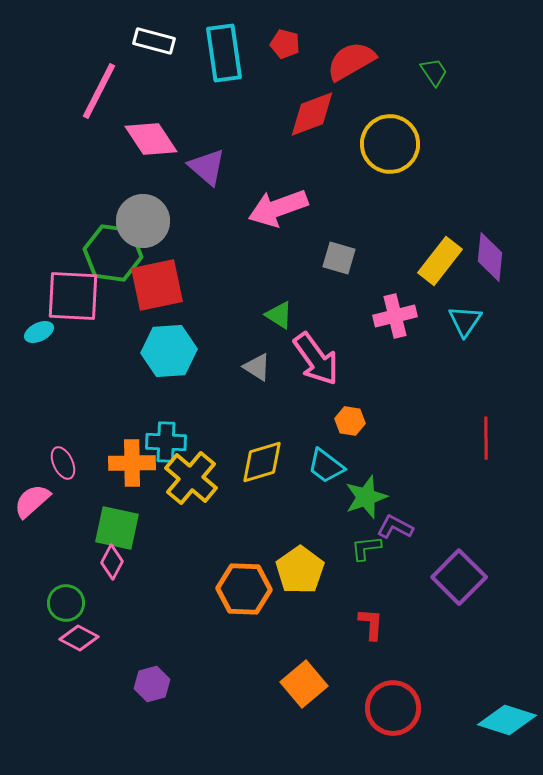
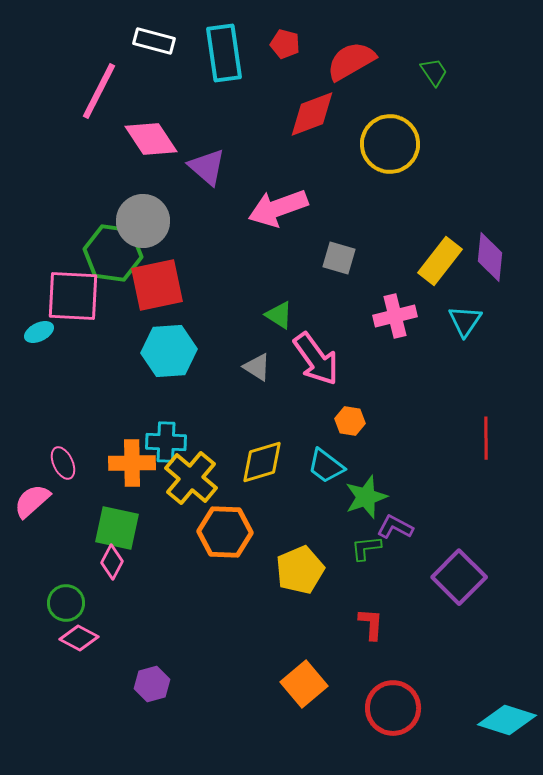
yellow pentagon at (300, 570): rotated 12 degrees clockwise
orange hexagon at (244, 589): moved 19 px left, 57 px up
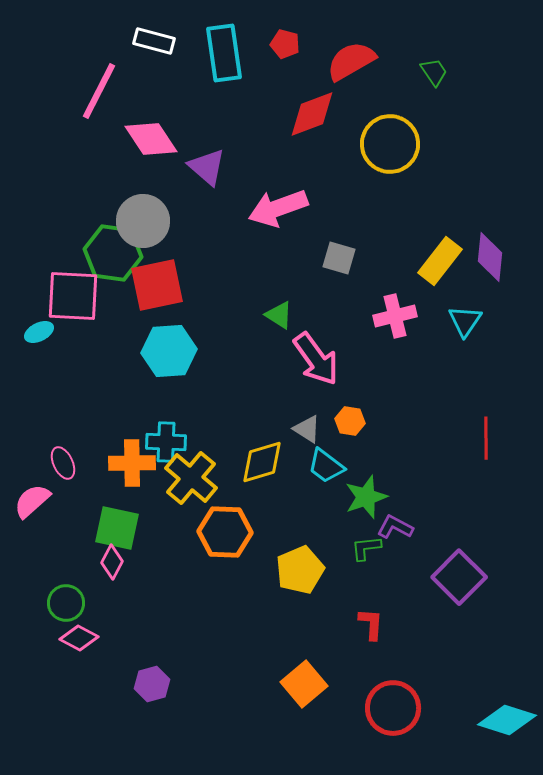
gray triangle at (257, 367): moved 50 px right, 62 px down
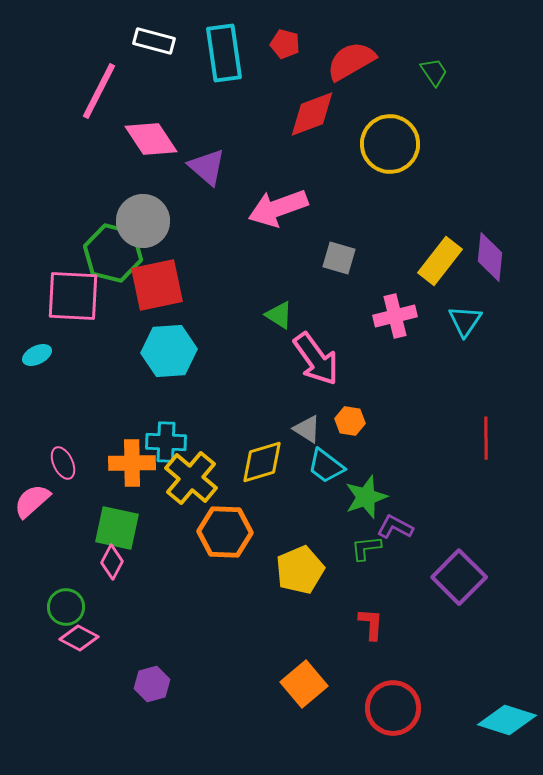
green hexagon at (113, 253): rotated 6 degrees clockwise
cyan ellipse at (39, 332): moved 2 px left, 23 px down
green circle at (66, 603): moved 4 px down
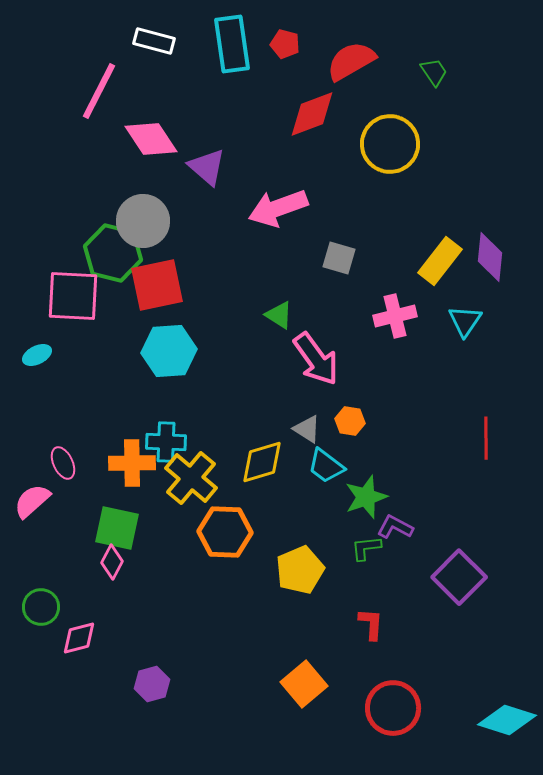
cyan rectangle at (224, 53): moved 8 px right, 9 px up
green circle at (66, 607): moved 25 px left
pink diamond at (79, 638): rotated 42 degrees counterclockwise
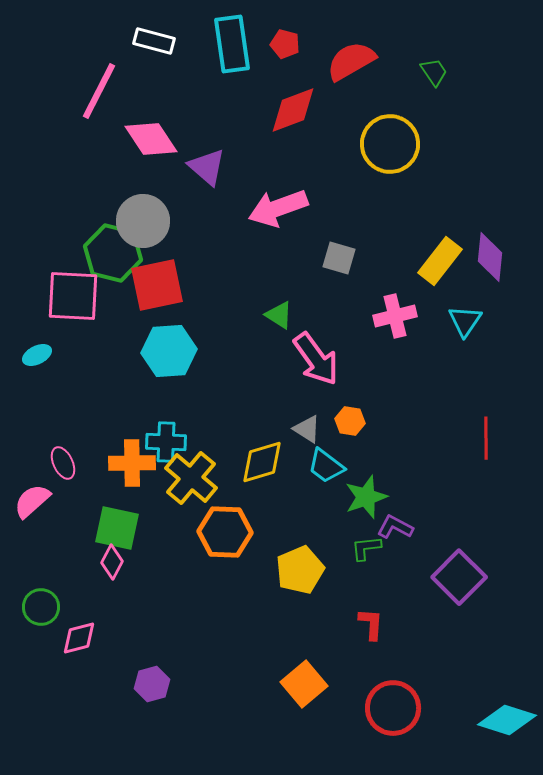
red diamond at (312, 114): moved 19 px left, 4 px up
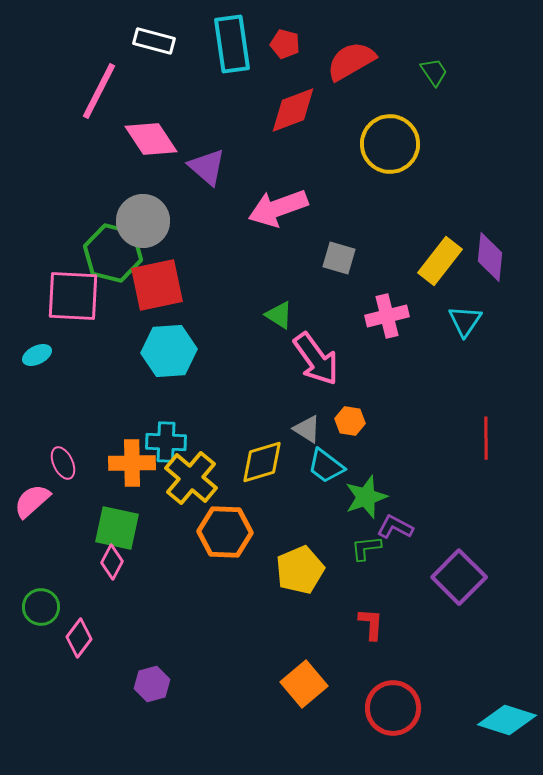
pink cross at (395, 316): moved 8 px left
pink diamond at (79, 638): rotated 39 degrees counterclockwise
